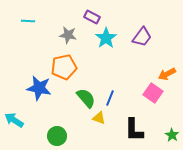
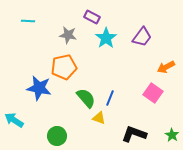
orange arrow: moved 1 px left, 7 px up
black L-shape: moved 4 px down; rotated 110 degrees clockwise
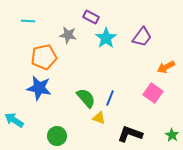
purple rectangle: moved 1 px left
orange pentagon: moved 20 px left, 10 px up
black L-shape: moved 4 px left
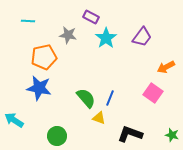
green star: rotated 16 degrees counterclockwise
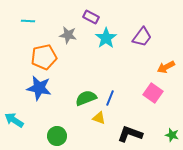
green semicircle: rotated 70 degrees counterclockwise
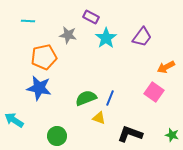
pink square: moved 1 px right, 1 px up
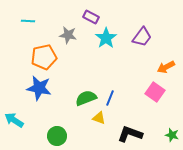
pink square: moved 1 px right
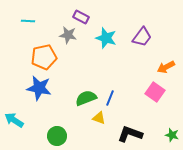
purple rectangle: moved 10 px left
cyan star: rotated 20 degrees counterclockwise
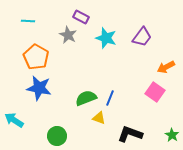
gray star: rotated 18 degrees clockwise
orange pentagon: moved 8 px left; rotated 30 degrees counterclockwise
green star: rotated 16 degrees clockwise
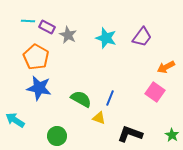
purple rectangle: moved 34 px left, 10 px down
green semicircle: moved 5 px left, 1 px down; rotated 50 degrees clockwise
cyan arrow: moved 1 px right
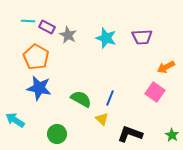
purple trapezoid: rotated 50 degrees clockwise
yellow triangle: moved 3 px right, 1 px down; rotated 24 degrees clockwise
green circle: moved 2 px up
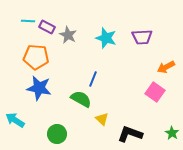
orange pentagon: rotated 25 degrees counterclockwise
blue line: moved 17 px left, 19 px up
green star: moved 2 px up
